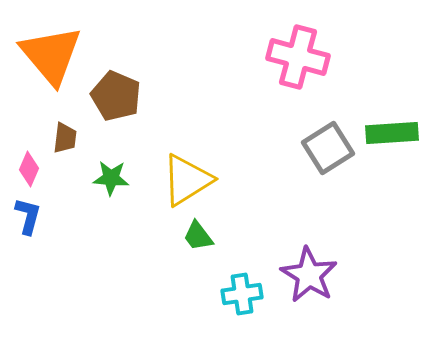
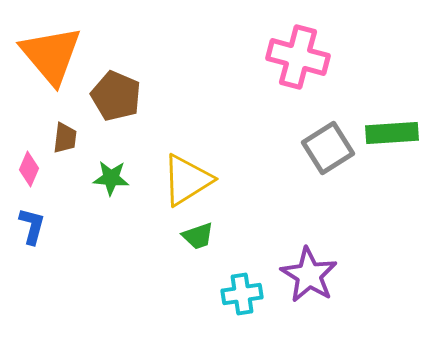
blue L-shape: moved 4 px right, 10 px down
green trapezoid: rotated 72 degrees counterclockwise
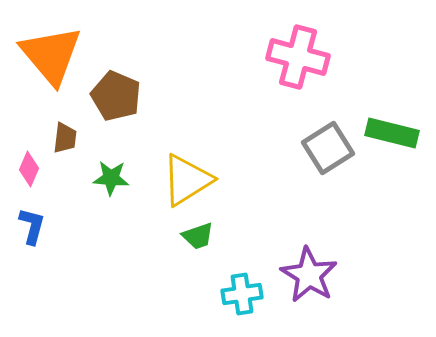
green rectangle: rotated 18 degrees clockwise
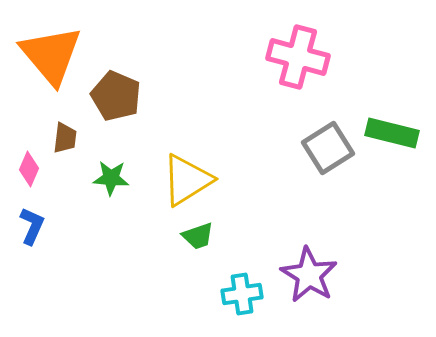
blue L-shape: rotated 9 degrees clockwise
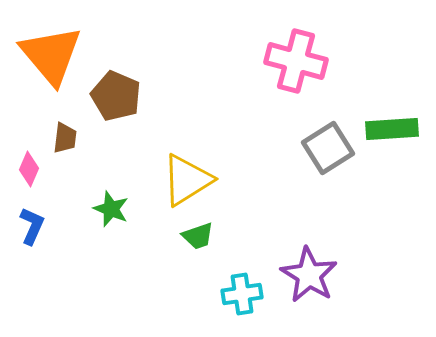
pink cross: moved 2 px left, 4 px down
green rectangle: moved 4 px up; rotated 18 degrees counterclockwise
green star: moved 31 px down; rotated 18 degrees clockwise
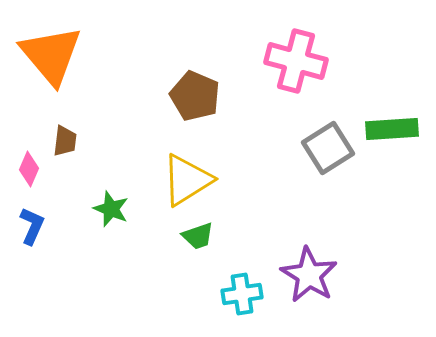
brown pentagon: moved 79 px right
brown trapezoid: moved 3 px down
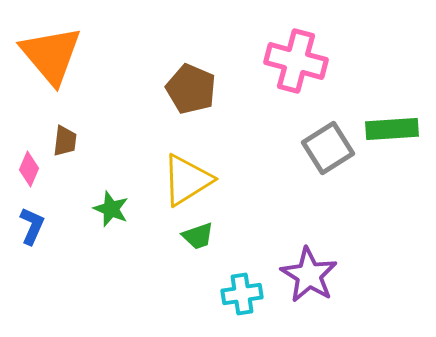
brown pentagon: moved 4 px left, 7 px up
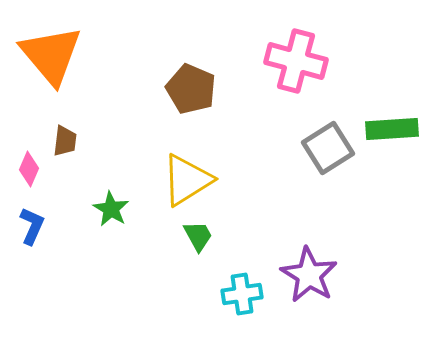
green star: rotated 9 degrees clockwise
green trapezoid: rotated 100 degrees counterclockwise
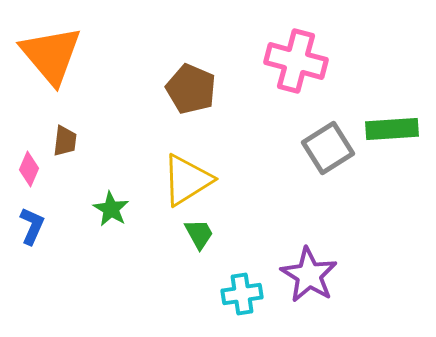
green trapezoid: moved 1 px right, 2 px up
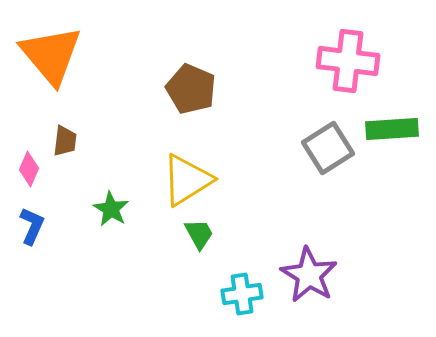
pink cross: moved 52 px right; rotated 8 degrees counterclockwise
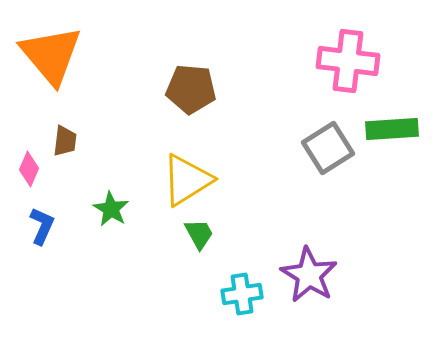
brown pentagon: rotated 18 degrees counterclockwise
blue L-shape: moved 10 px right
